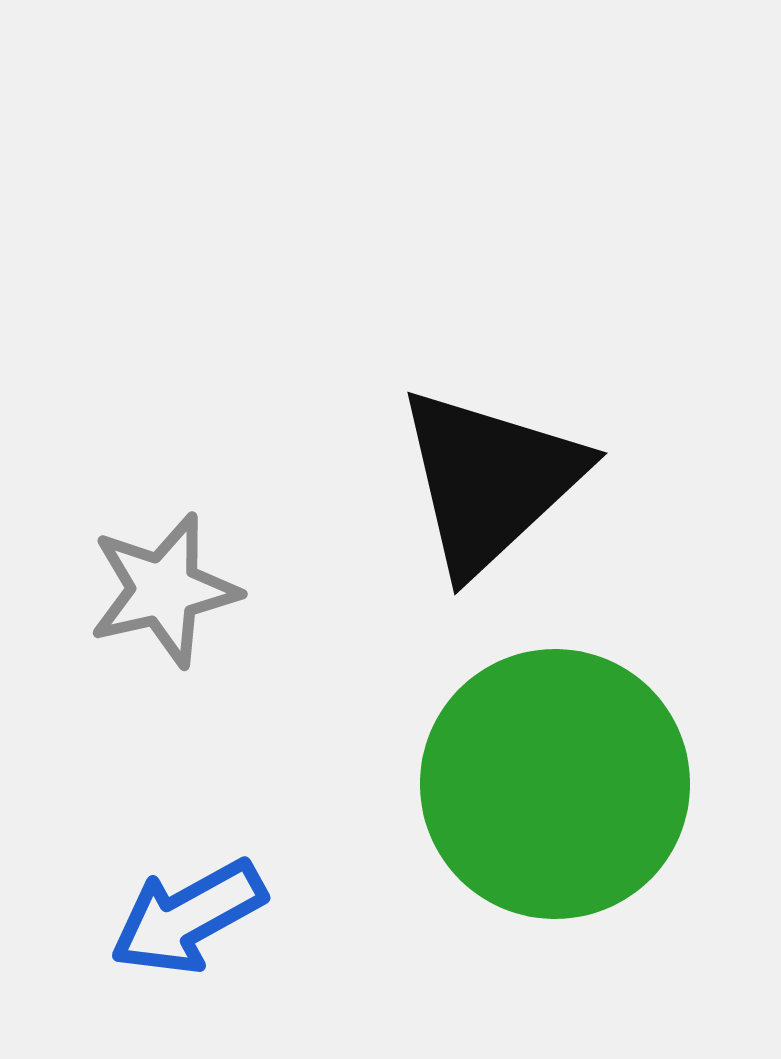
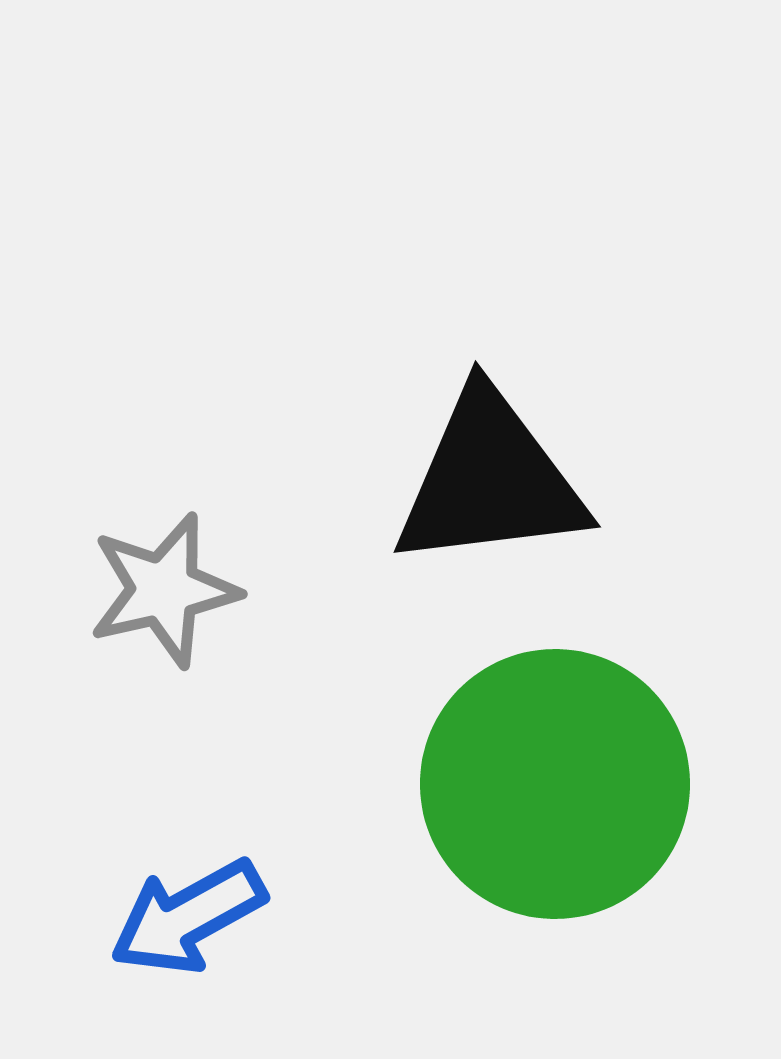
black triangle: rotated 36 degrees clockwise
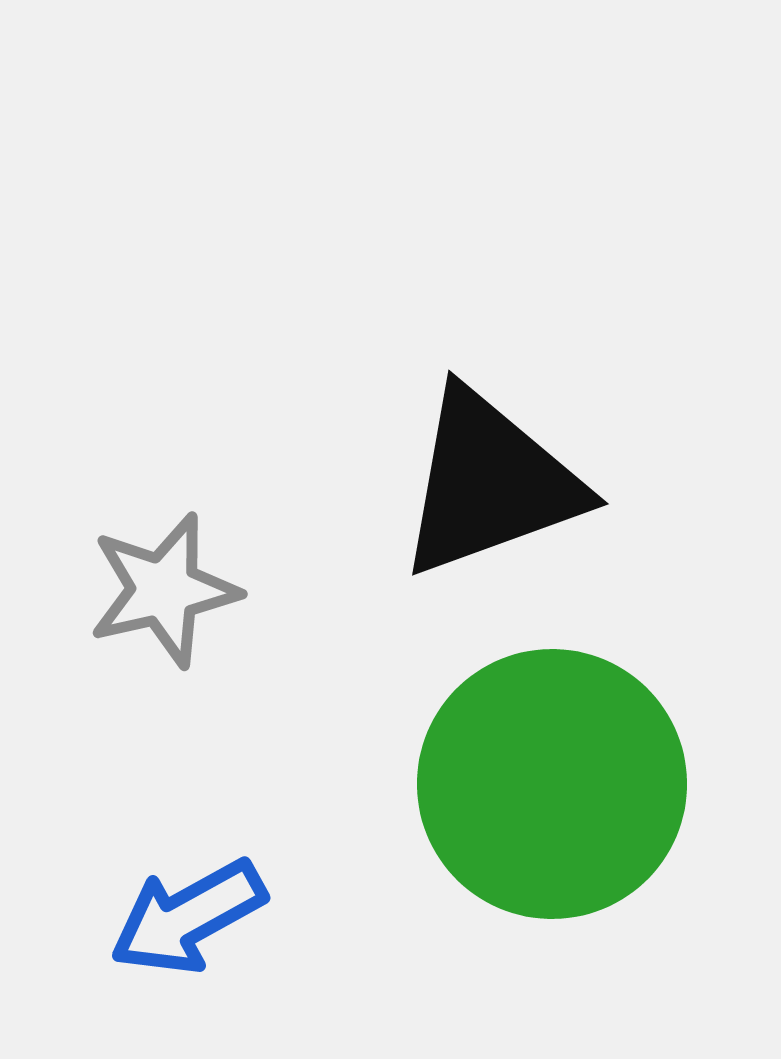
black triangle: moved 3 px down; rotated 13 degrees counterclockwise
green circle: moved 3 px left
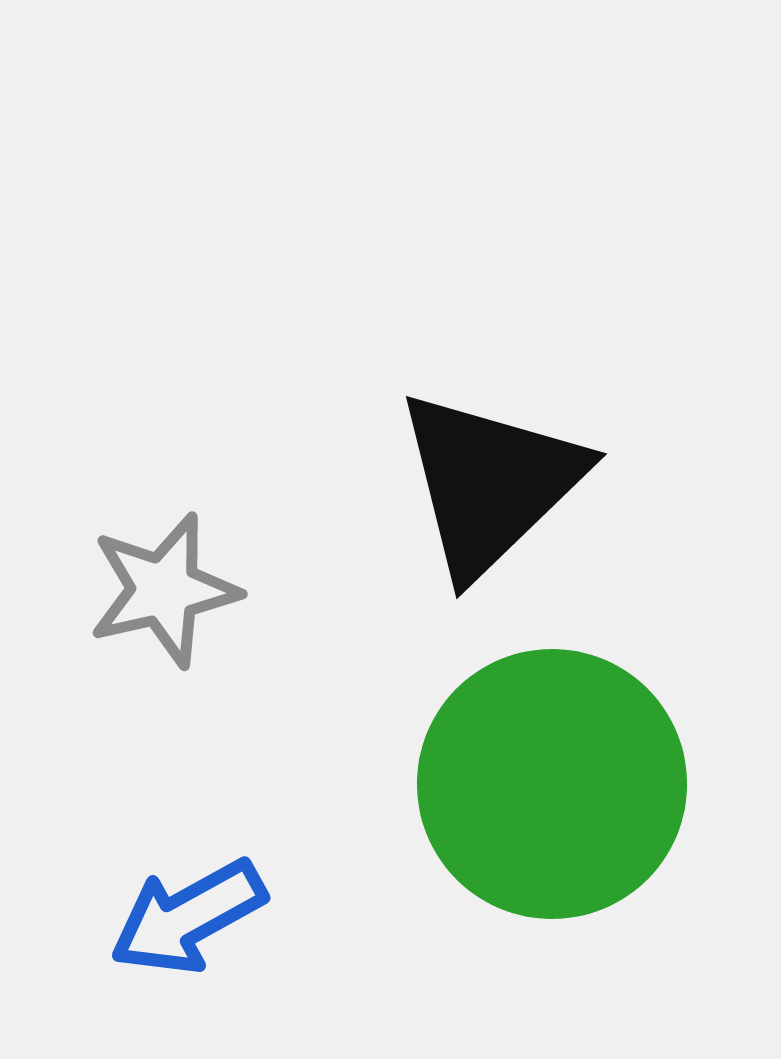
black triangle: rotated 24 degrees counterclockwise
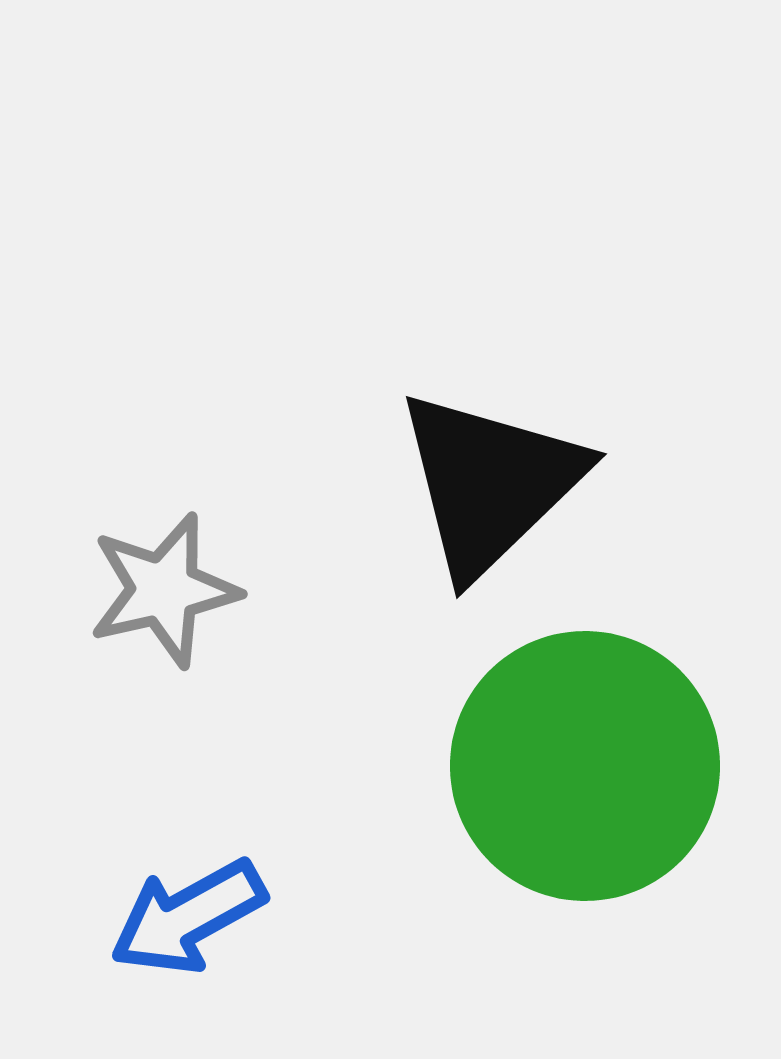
green circle: moved 33 px right, 18 px up
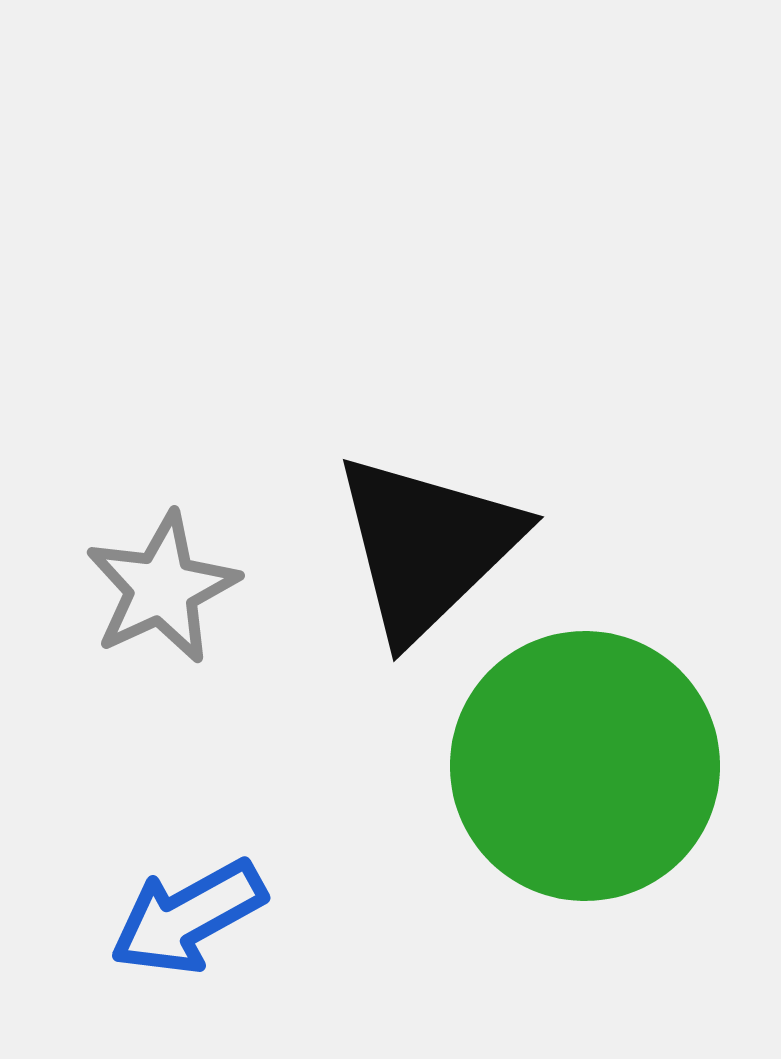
black triangle: moved 63 px left, 63 px down
gray star: moved 2 px left, 2 px up; rotated 12 degrees counterclockwise
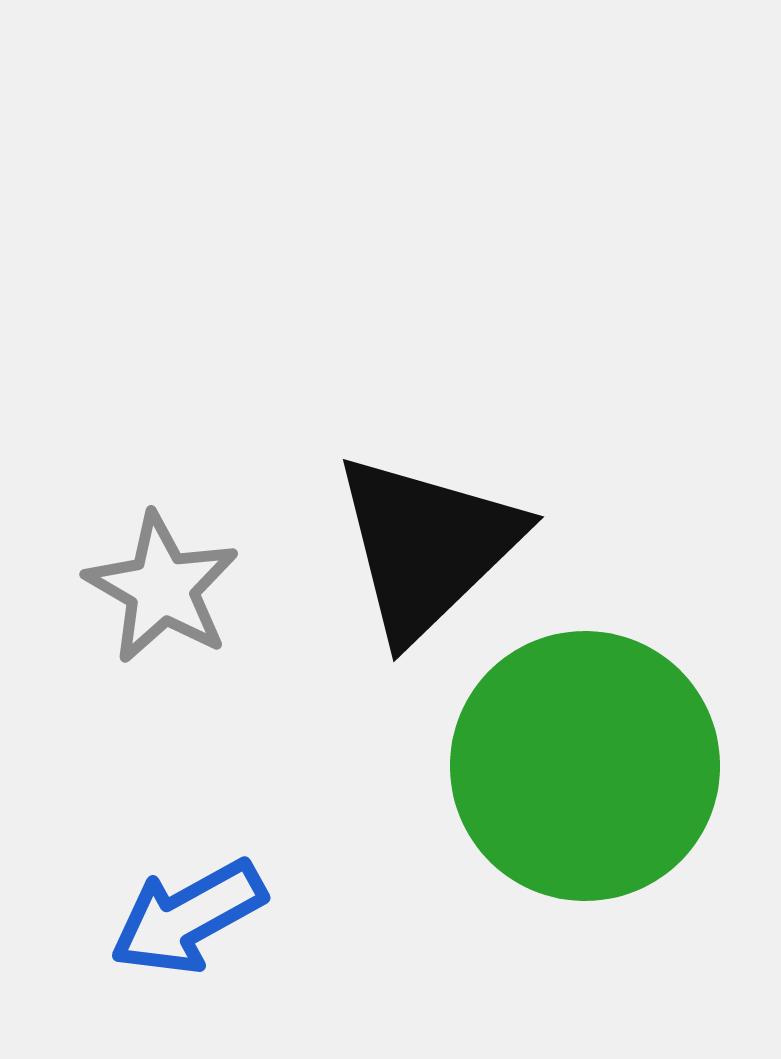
gray star: rotated 17 degrees counterclockwise
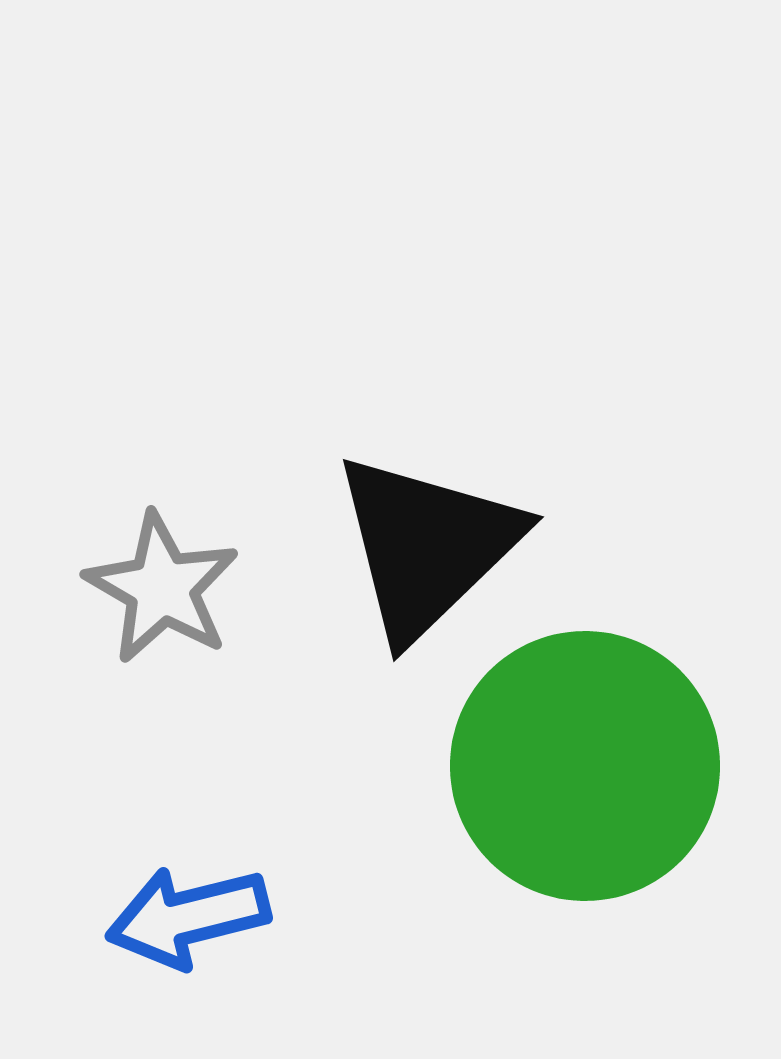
blue arrow: rotated 15 degrees clockwise
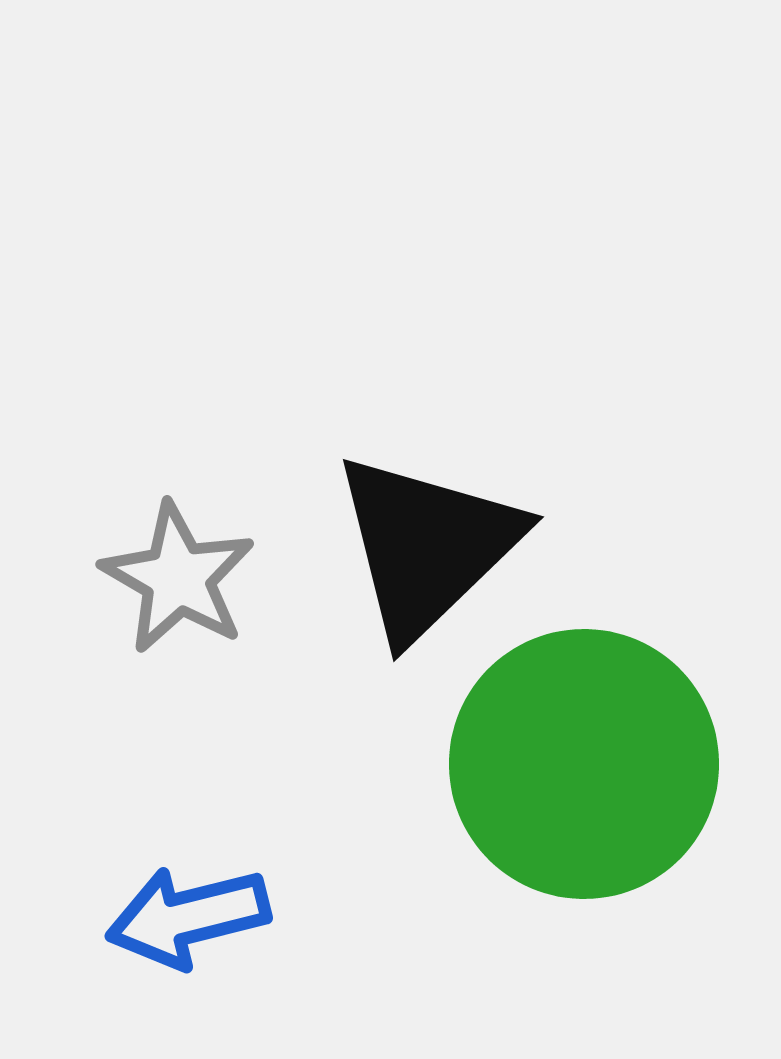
gray star: moved 16 px right, 10 px up
green circle: moved 1 px left, 2 px up
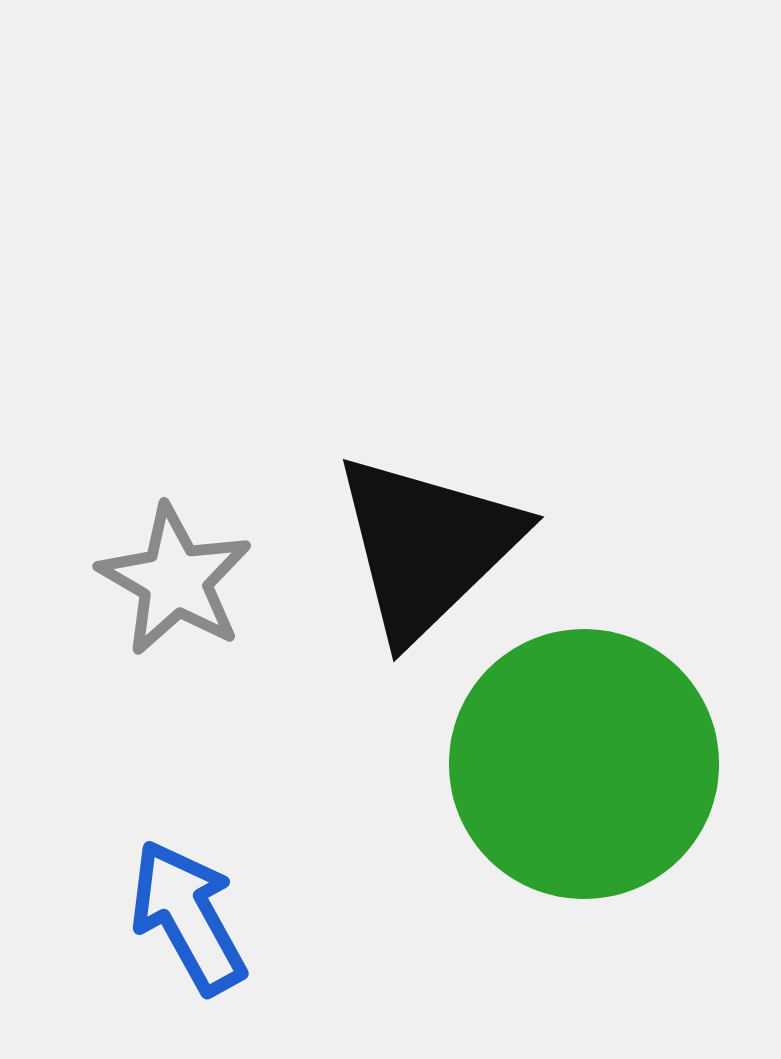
gray star: moved 3 px left, 2 px down
blue arrow: rotated 75 degrees clockwise
